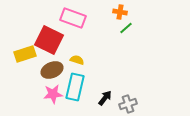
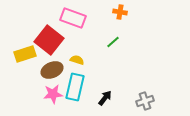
green line: moved 13 px left, 14 px down
red square: rotated 12 degrees clockwise
gray cross: moved 17 px right, 3 px up
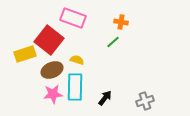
orange cross: moved 1 px right, 10 px down
cyan rectangle: rotated 12 degrees counterclockwise
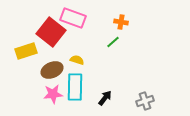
red square: moved 2 px right, 8 px up
yellow rectangle: moved 1 px right, 3 px up
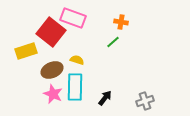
pink star: rotated 30 degrees clockwise
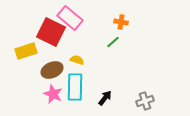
pink rectangle: moved 3 px left; rotated 20 degrees clockwise
red square: rotated 12 degrees counterclockwise
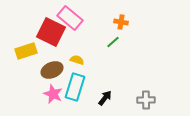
cyan rectangle: rotated 16 degrees clockwise
gray cross: moved 1 px right, 1 px up; rotated 18 degrees clockwise
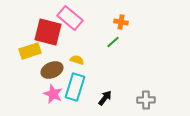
red square: moved 3 px left; rotated 12 degrees counterclockwise
yellow rectangle: moved 4 px right
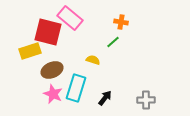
yellow semicircle: moved 16 px right
cyan rectangle: moved 1 px right, 1 px down
